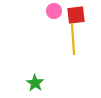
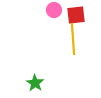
pink circle: moved 1 px up
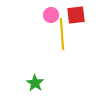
pink circle: moved 3 px left, 5 px down
yellow line: moved 11 px left, 5 px up
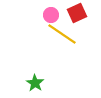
red square: moved 1 px right, 2 px up; rotated 18 degrees counterclockwise
yellow line: rotated 52 degrees counterclockwise
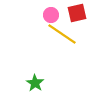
red square: rotated 12 degrees clockwise
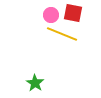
red square: moved 4 px left; rotated 24 degrees clockwise
yellow line: rotated 12 degrees counterclockwise
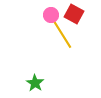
red square: moved 1 px right, 1 px down; rotated 18 degrees clockwise
yellow line: rotated 36 degrees clockwise
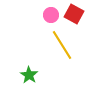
yellow line: moved 11 px down
green star: moved 6 px left, 8 px up
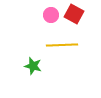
yellow line: rotated 60 degrees counterclockwise
green star: moved 4 px right, 9 px up; rotated 18 degrees counterclockwise
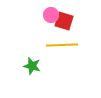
red square: moved 10 px left, 7 px down; rotated 12 degrees counterclockwise
green star: moved 1 px left
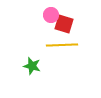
red square: moved 3 px down
